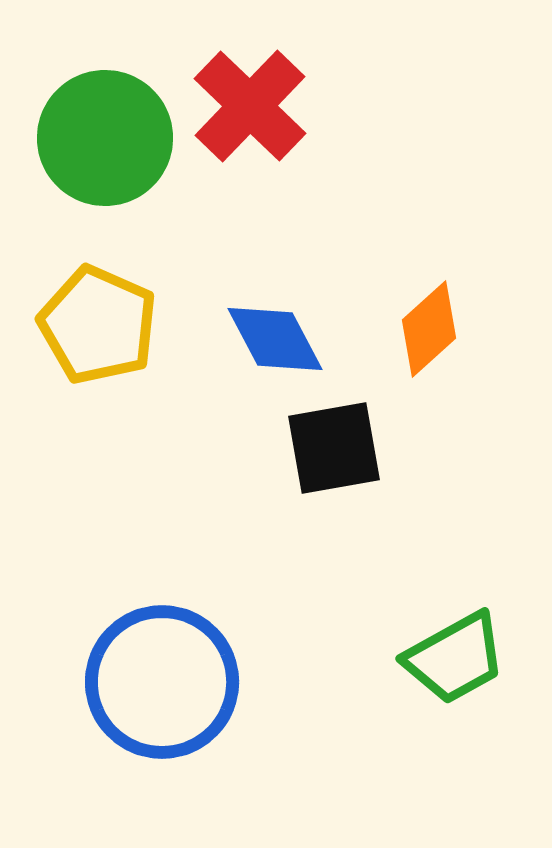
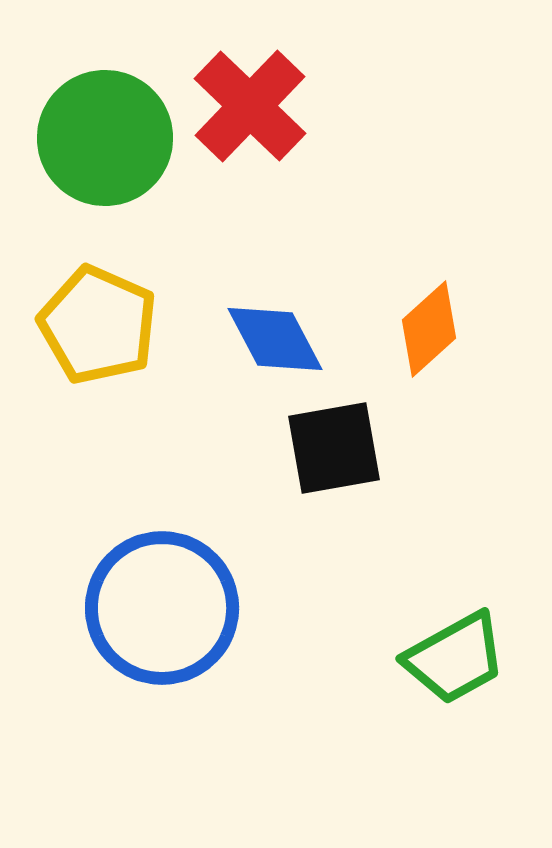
blue circle: moved 74 px up
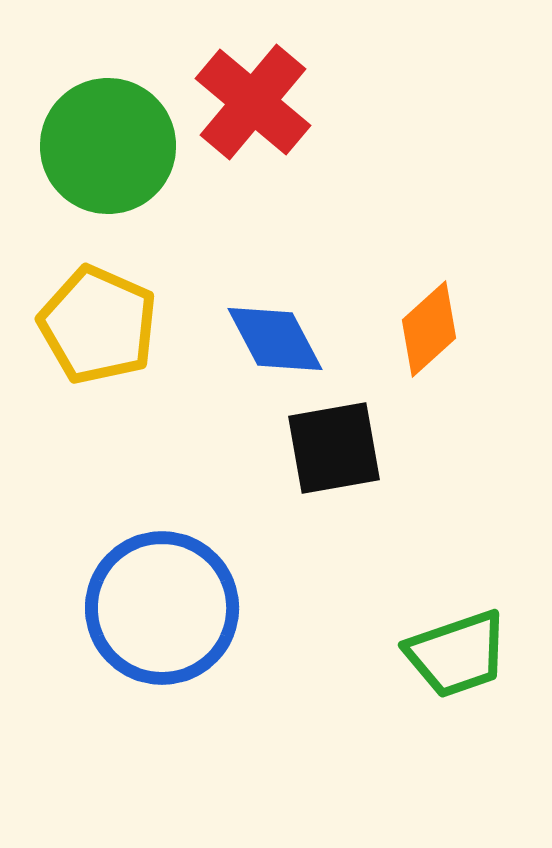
red cross: moved 3 px right, 4 px up; rotated 4 degrees counterclockwise
green circle: moved 3 px right, 8 px down
green trapezoid: moved 2 px right, 4 px up; rotated 10 degrees clockwise
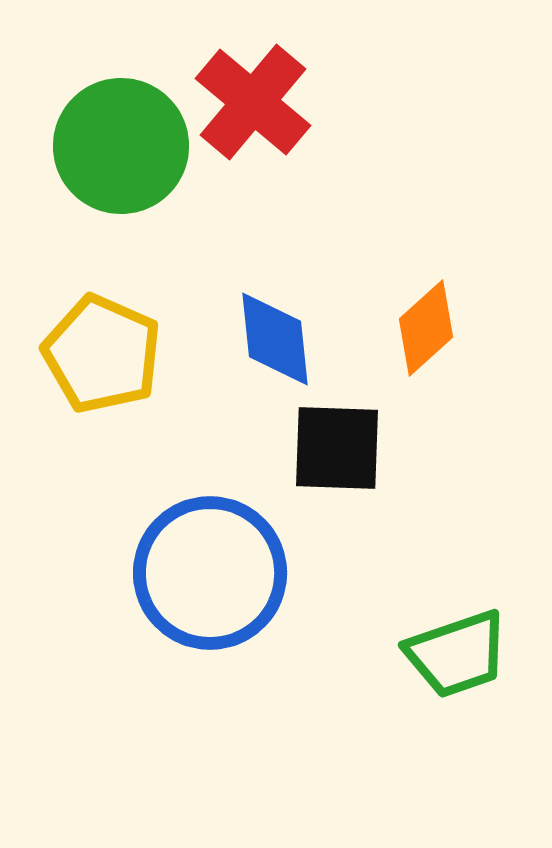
green circle: moved 13 px right
yellow pentagon: moved 4 px right, 29 px down
orange diamond: moved 3 px left, 1 px up
blue diamond: rotated 22 degrees clockwise
black square: moved 3 px right; rotated 12 degrees clockwise
blue circle: moved 48 px right, 35 px up
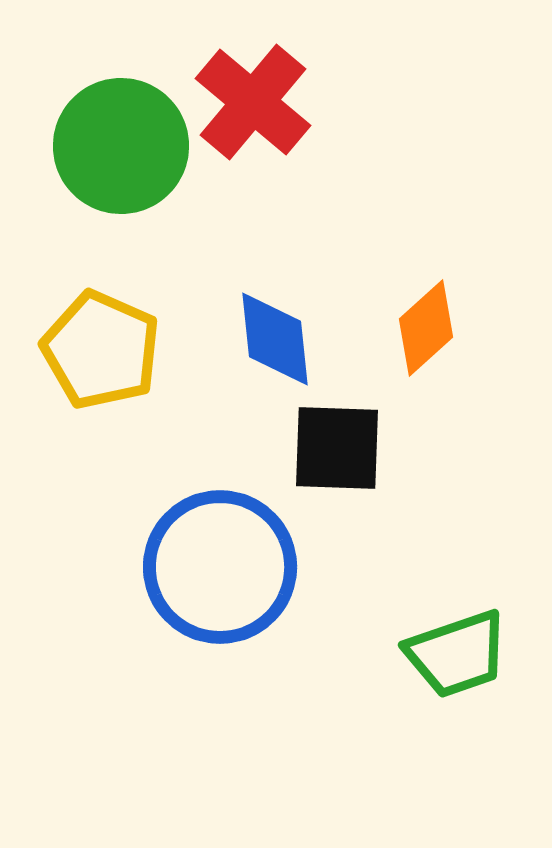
yellow pentagon: moved 1 px left, 4 px up
blue circle: moved 10 px right, 6 px up
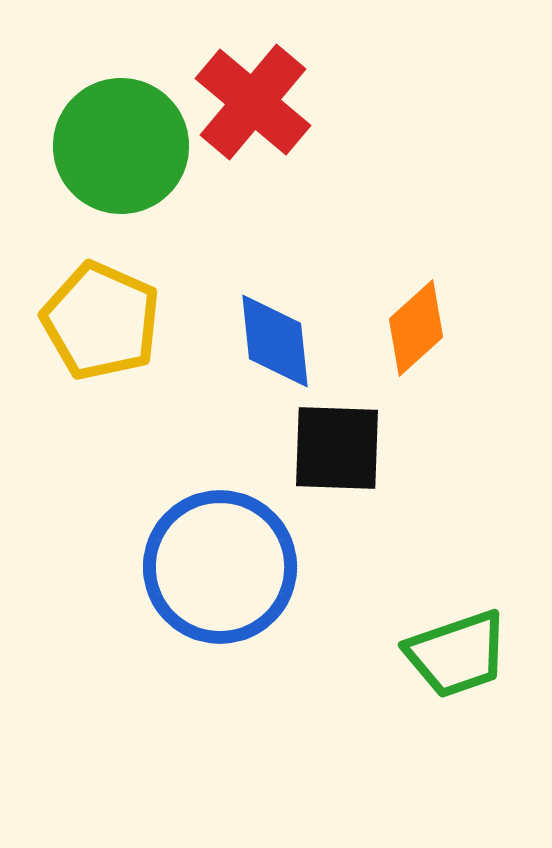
orange diamond: moved 10 px left
blue diamond: moved 2 px down
yellow pentagon: moved 29 px up
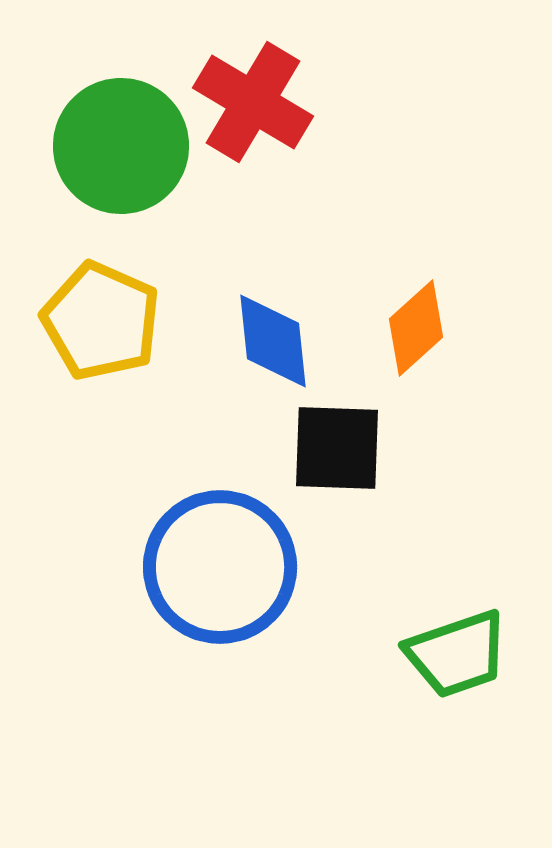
red cross: rotated 9 degrees counterclockwise
blue diamond: moved 2 px left
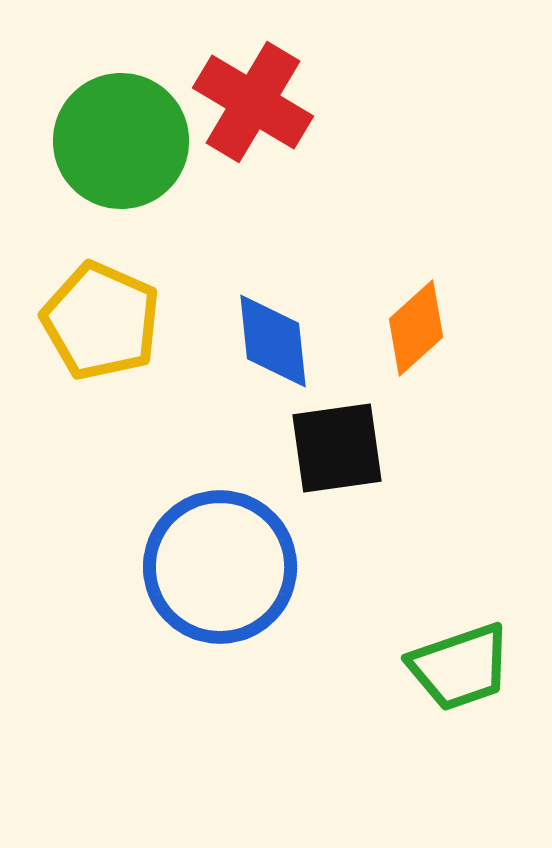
green circle: moved 5 px up
black square: rotated 10 degrees counterclockwise
green trapezoid: moved 3 px right, 13 px down
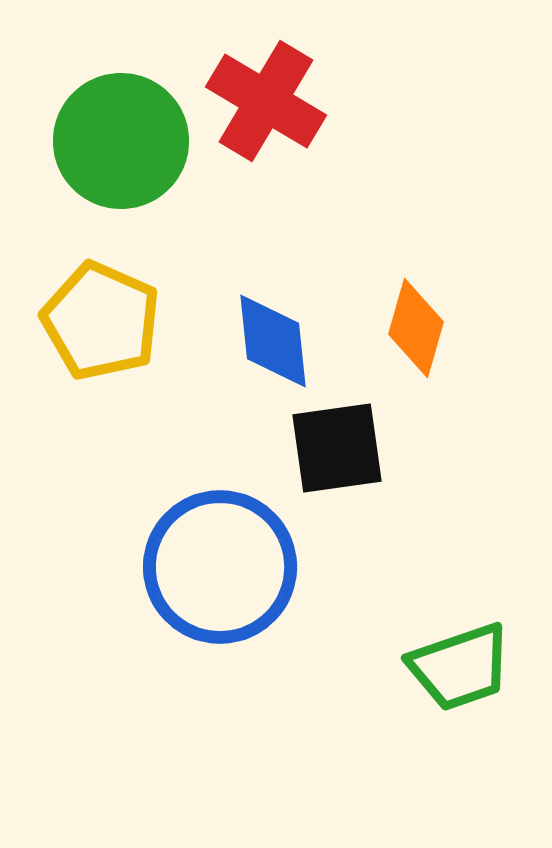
red cross: moved 13 px right, 1 px up
orange diamond: rotated 32 degrees counterclockwise
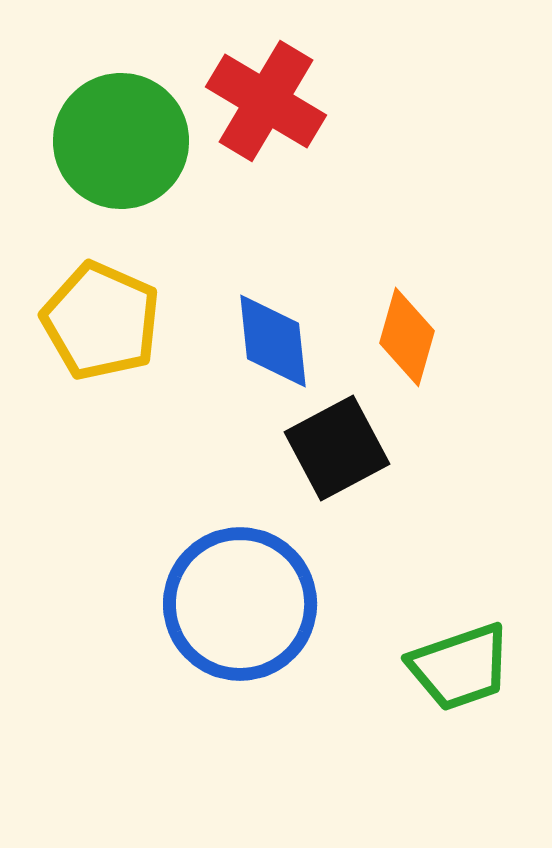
orange diamond: moved 9 px left, 9 px down
black square: rotated 20 degrees counterclockwise
blue circle: moved 20 px right, 37 px down
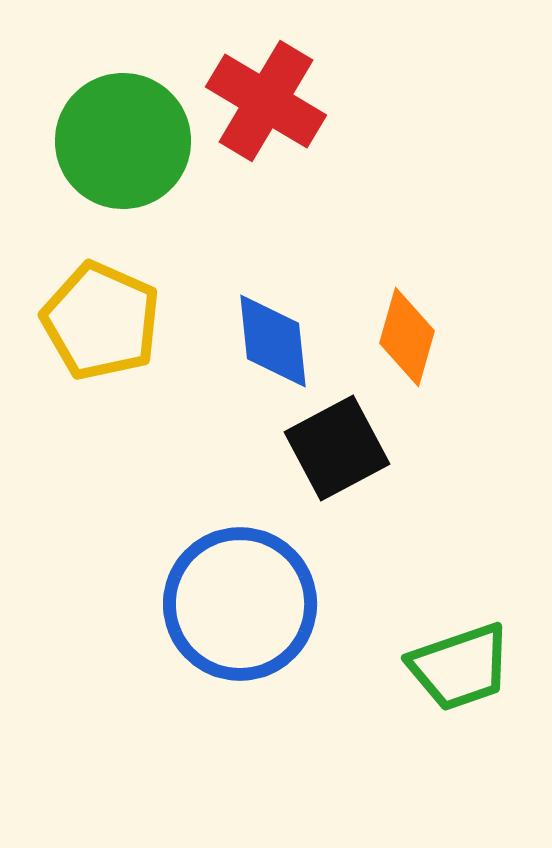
green circle: moved 2 px right
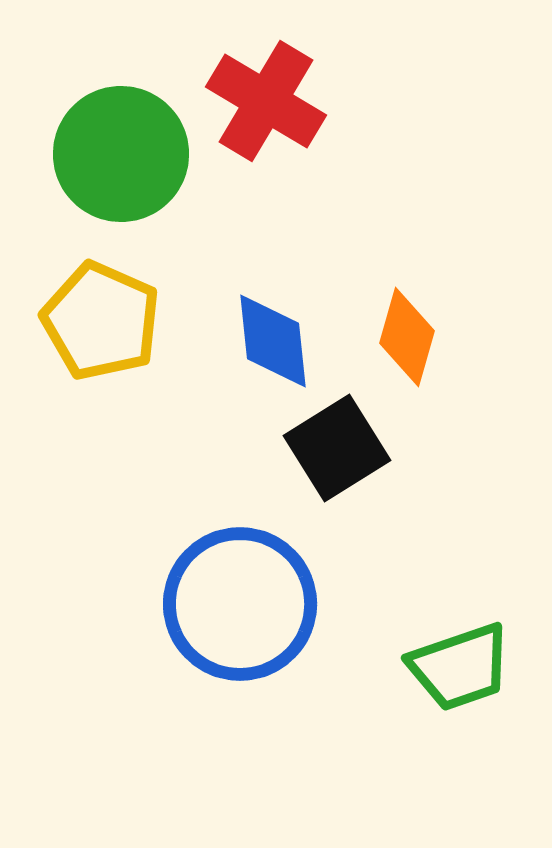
green circle: moved 2 px left, 13 px down
black square: rotated 4 degrees counterclockwise
